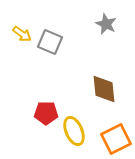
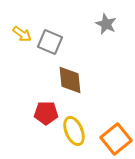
brown diamond: moved 34 px left, 9 px up
orange square: rotated 12 degrees counterclockwise
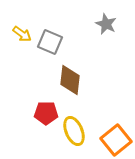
brown diamond: rotated 12 degrees clockwise
orange square: moved 1 px down
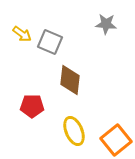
gray star: rotated 20 degrees counterclockwise
red pentagon: moved 14 px left, 7 px up
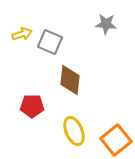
yellow arrow: rotated 54 degrees counterclockwise
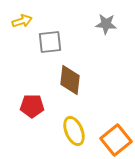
yellow arrow: moved 13 px up
gray square: rotated 30 degrees counterclockwise
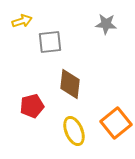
brown diamond: moved 4 px down
red pentagon: rotated 15 degrees counterclockwise
orange square: moved 17 px up
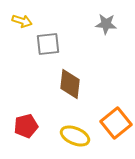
yellow arrow: rotated 36 degrees clockwise
gray square: moved 2 px left, 2 px down
red pentagon: moved 6 px left, 20 px down
yellow ellipse: moved 1 px right, 5 px down; rotated 44 degrees counterclockwise
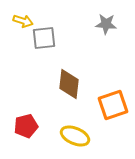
yellow arrow: moved 1 px right
gray square: moved 4 px left, 6 px up
brown diamond: moved 1 px left
orange square: moved 3 px left, 18 px up; rotated 20 degrees clockwise
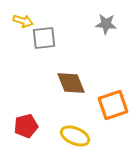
brown diamond: moved 2 px right, 1 px up; rotated 28 degrees counterclockwise
